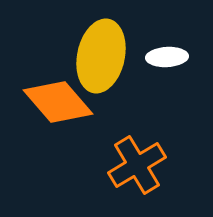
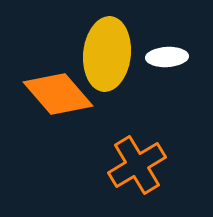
yellow ellipse: moved 6 px right, 2 px up; rotated 6 degrees counterclockwise
orange diamond: moved 8 px up
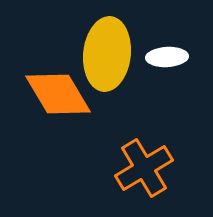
orange diamond: rotated 10 degrees clockwise
orange cross: moved 7 px right, 3 px down
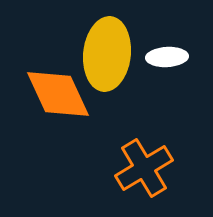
orange diamond: rotated 6 degrees clockwise
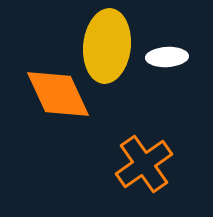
yellow ellipse: moved 8 px up
orange cross: moved 4 px up; rotated 4 degrees counterclockwise
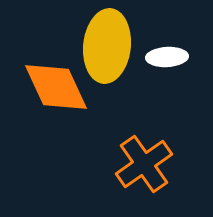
orange diamond: moved 2 px left, 7 px up
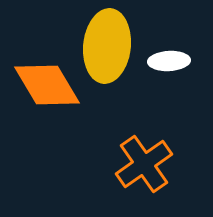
white ellipse: moved 2 px right, 4 px down
orange diamond: moved 9 px left, 2 px up; rotated 6 degrees counterclockwise
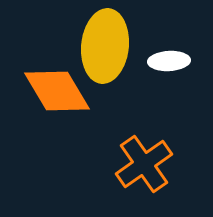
yellow ellipse: moved 2 px left
orange diamond: moved 10 px right, 6 px down
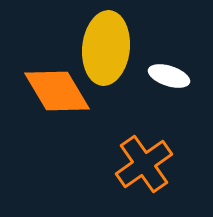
yellow ellipse: moved 1 px right, 2 px down
white ellipse: moved 15 px down; rotated 21 degrees clockwise
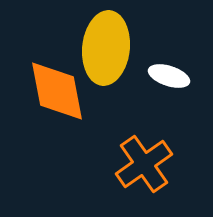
orange diamond: rotated 20 degrees clockwise
